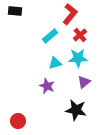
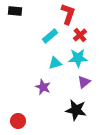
red L-shape: moved 2 px left; rotated 20 degrees counterclockwise
purple star: moved 4 px left, 1 px down
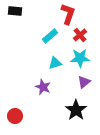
cyan star: moved 2 px right
black star: rotated 25 degrees clockwise
red circle: moved 3 px left, 5 px up
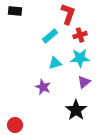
red cross: rotated 24 degrees clockwise
red circle: moved 9 px down
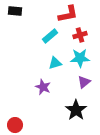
red L-shape: rotated 60 degrees clockwise
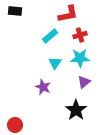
cyan triangle: rotated 40 degrees counterclockwise
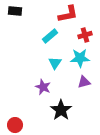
red cross: moved 5 px right
purple triangle: rotated 24 degrees clockwise
black star: moved 15 px left
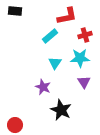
red L-shape: moved 1 px left, 2 px down
purple triangle: rotated 48 degrees counterclockwise
black star: rotated 10 degrees counterclockwise
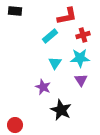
red cross: moved 2 px left
purple triangle: moved 3 px left, 2 px up
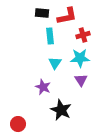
black rectangle: moved 27 px right, 2 px down
cyan rectangle: rotated 56 degrees counterclockwise
red circle: moved 3 px right, 1 px up
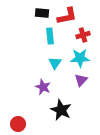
purple triangle: rotated 16 degrees clockwise
